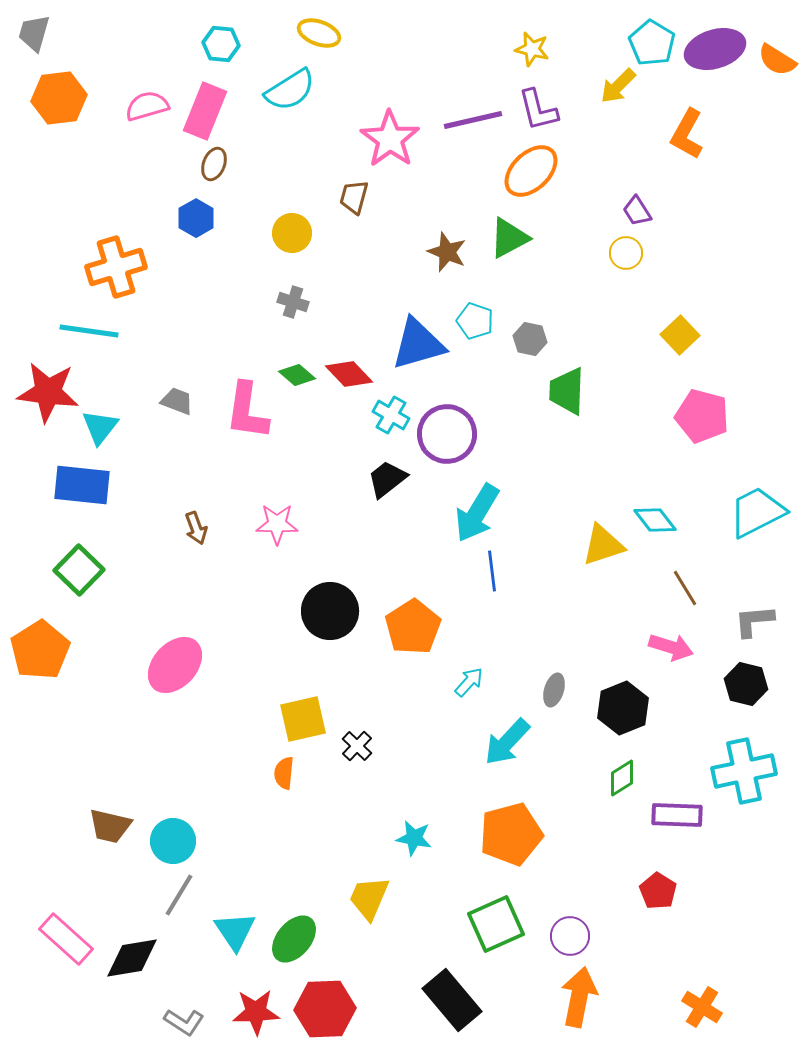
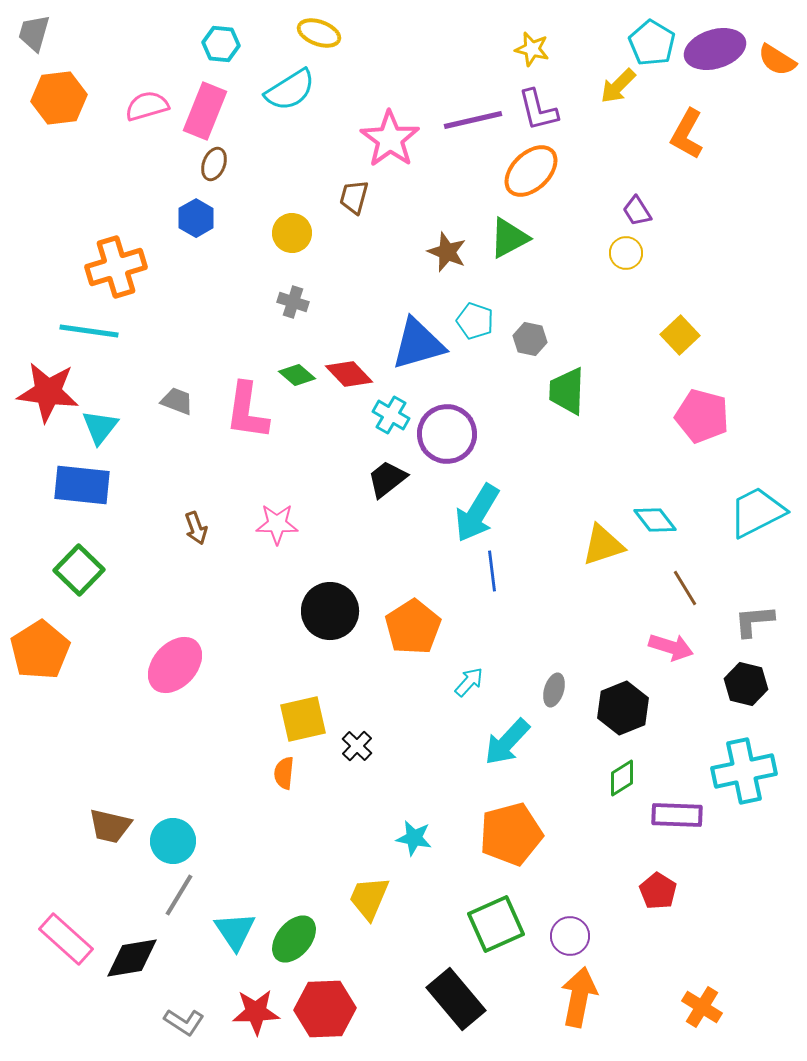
black rectangle at (452, 1000): moved 4 px right, 1 px up
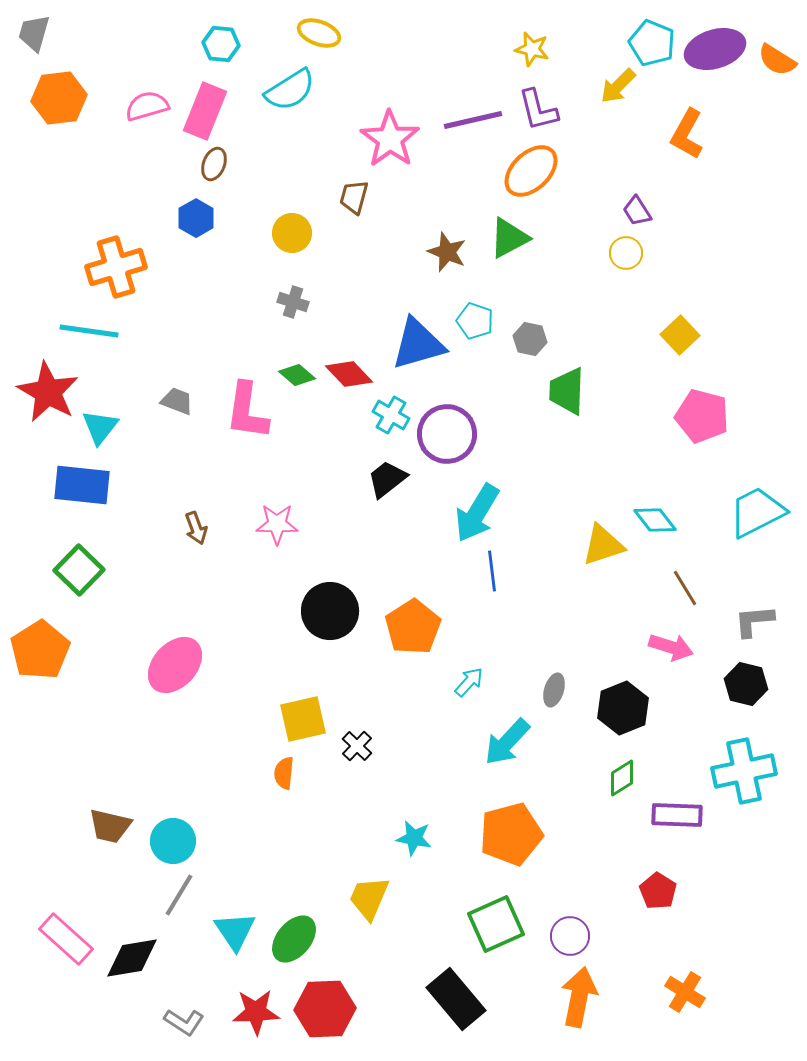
cyan pentagon at (652, 43): rotated 9 degrees counterclockwise
red star at (48, 392): rotated 22 degrees clockwise
orange cross at (702, 1007): moved 17 px left, 15 px up
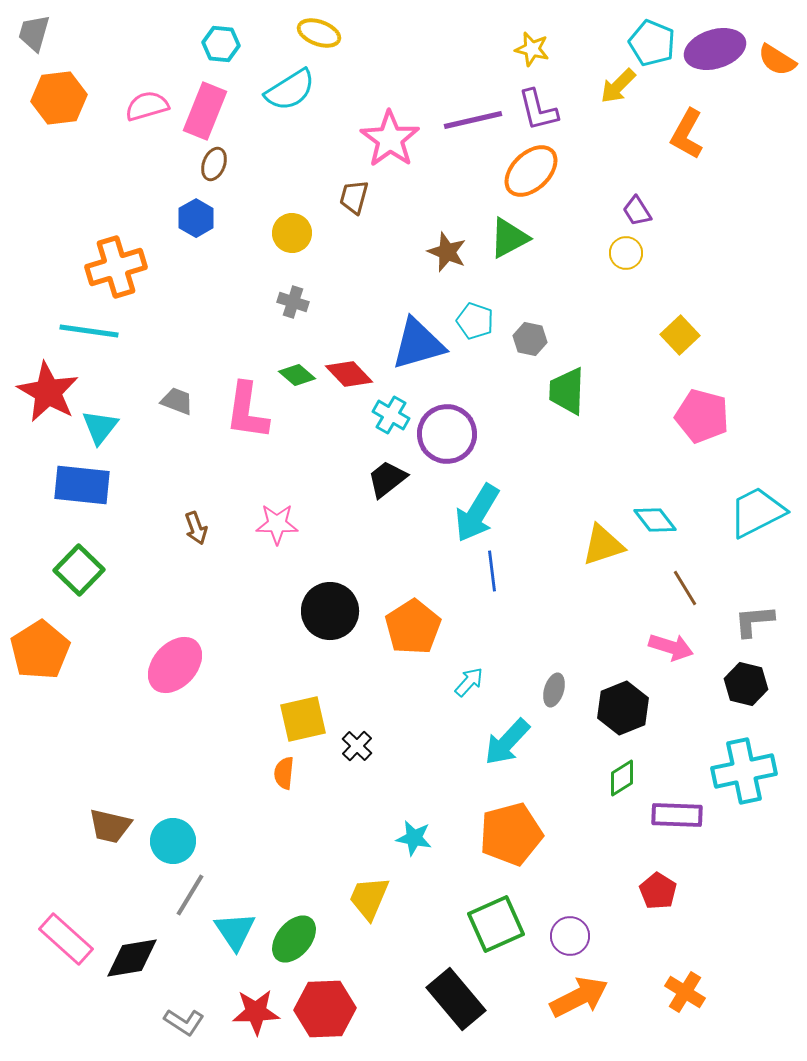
gray line at (179, 895): moved 11 px right
orange arrow at (579, 997): rotated 52 degrees clockwise
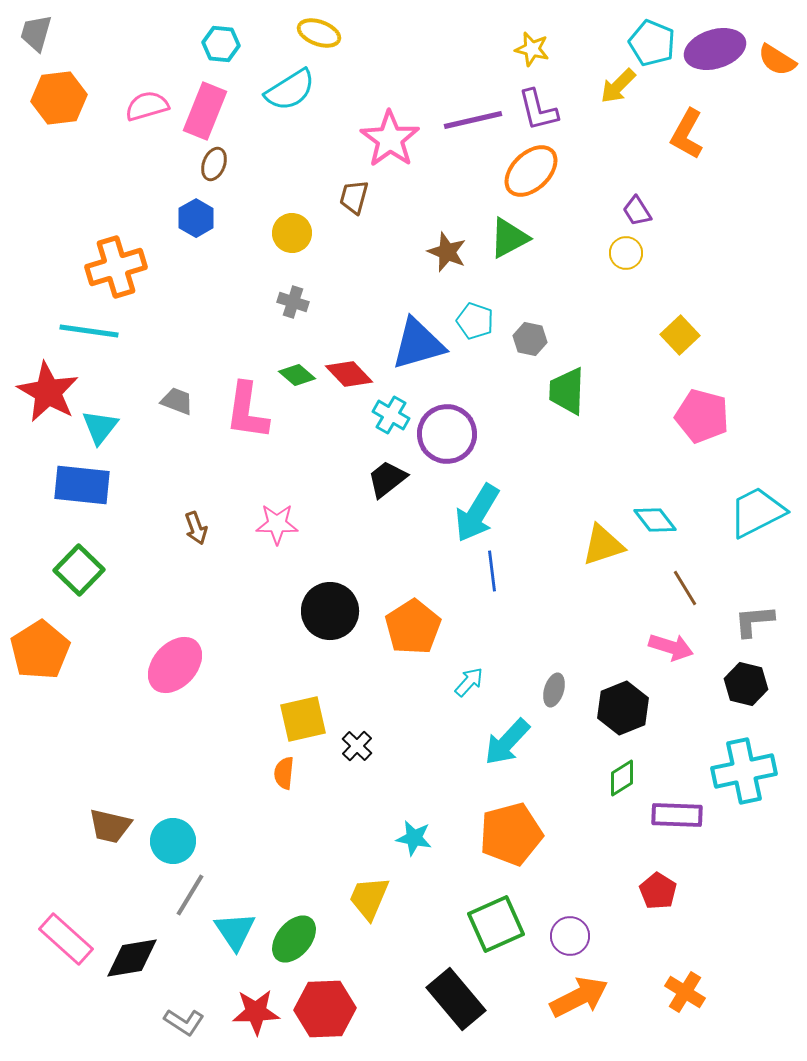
gray trapezoid at (34, 33): moved 2 px right
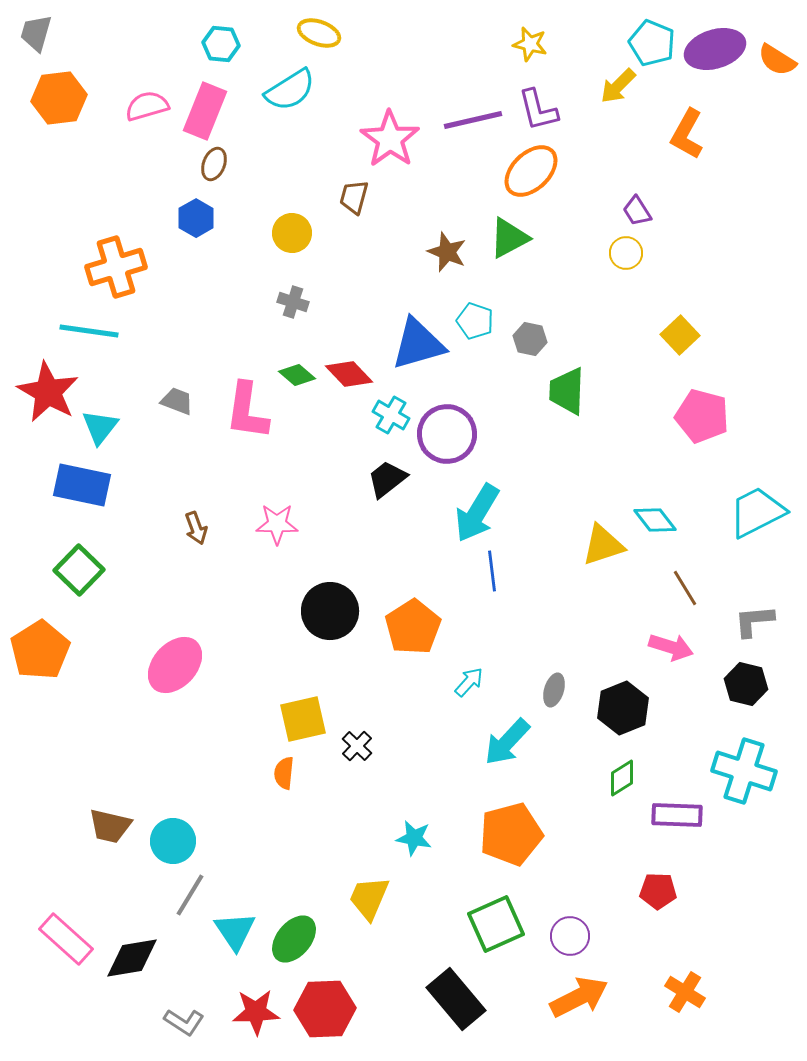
yellow star at (532, 49): moved 2 px left, 5 px up
blue rectangle at (82, 485): rotated 6 degrees clockwise
cyan cross at (744, 771): rotated 30 degrees clockwise
red pentagon at (658, 891): rotated 30 degrees counterclockwise
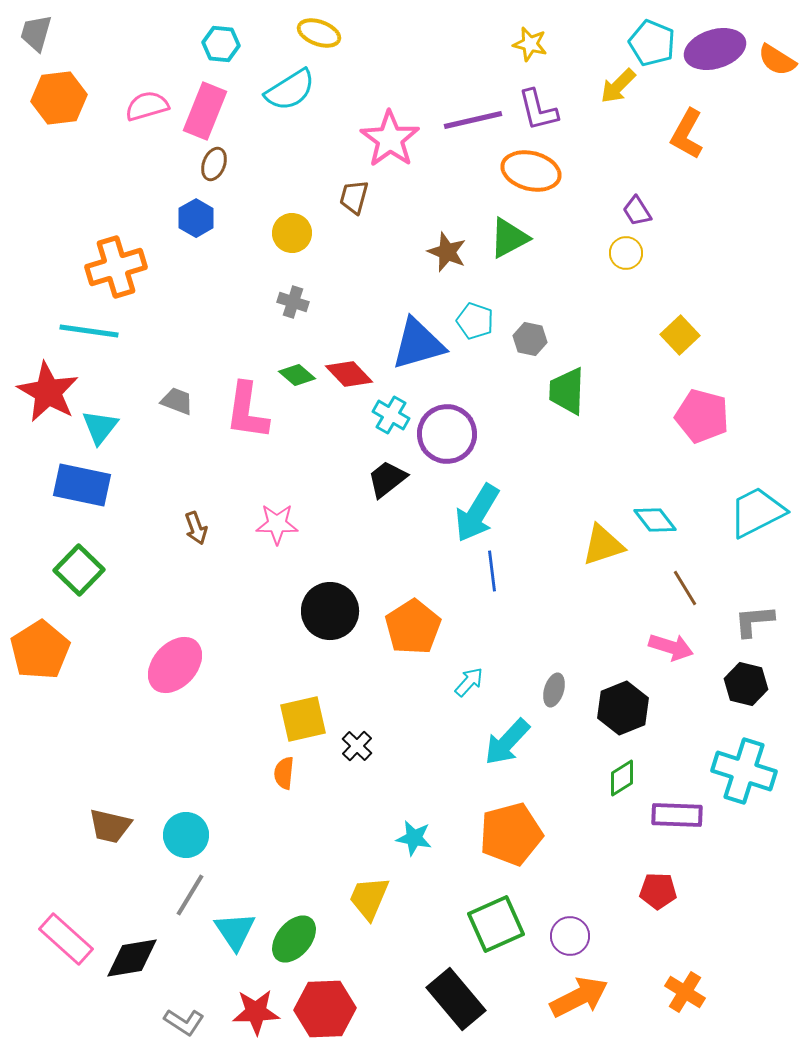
orange ellipse at (531, 171): rotated 58 degrees clockwise
cyan circle at (173, 841): moved 13 px right, 6 px up
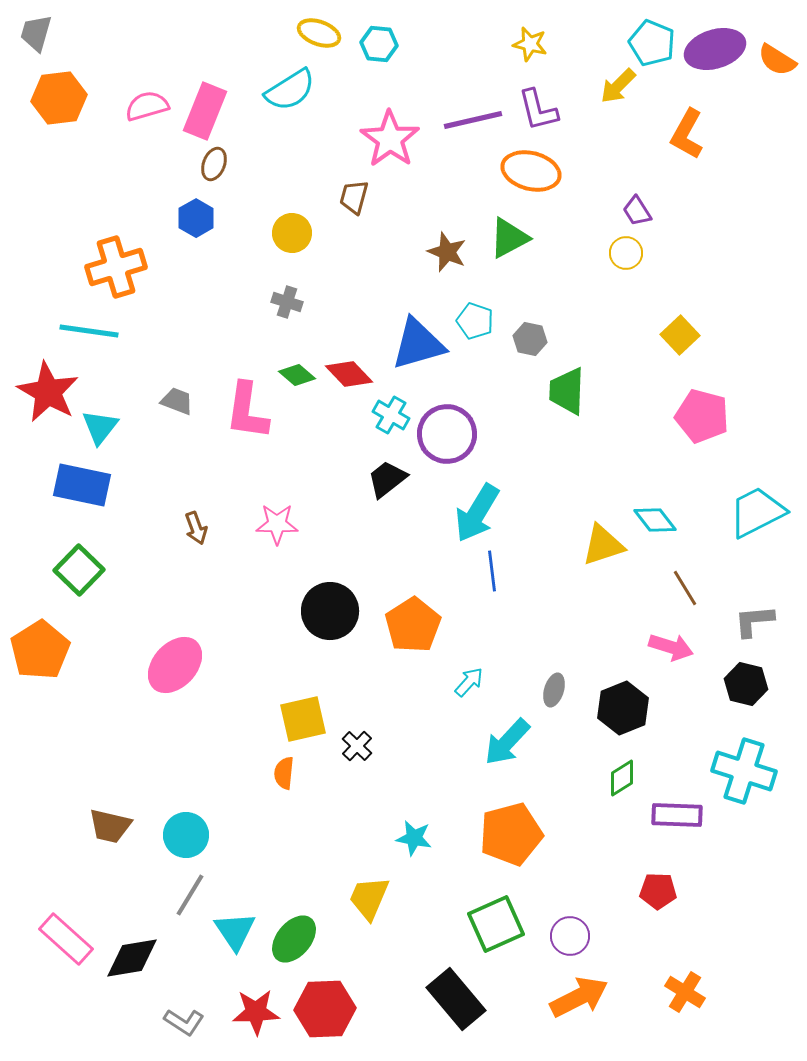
cyan hexagon at (221, 44): moved 158 px right
gray cross at (293, 302): moved 6 px left
orange pentagon at (413, 627): moved 2 px up
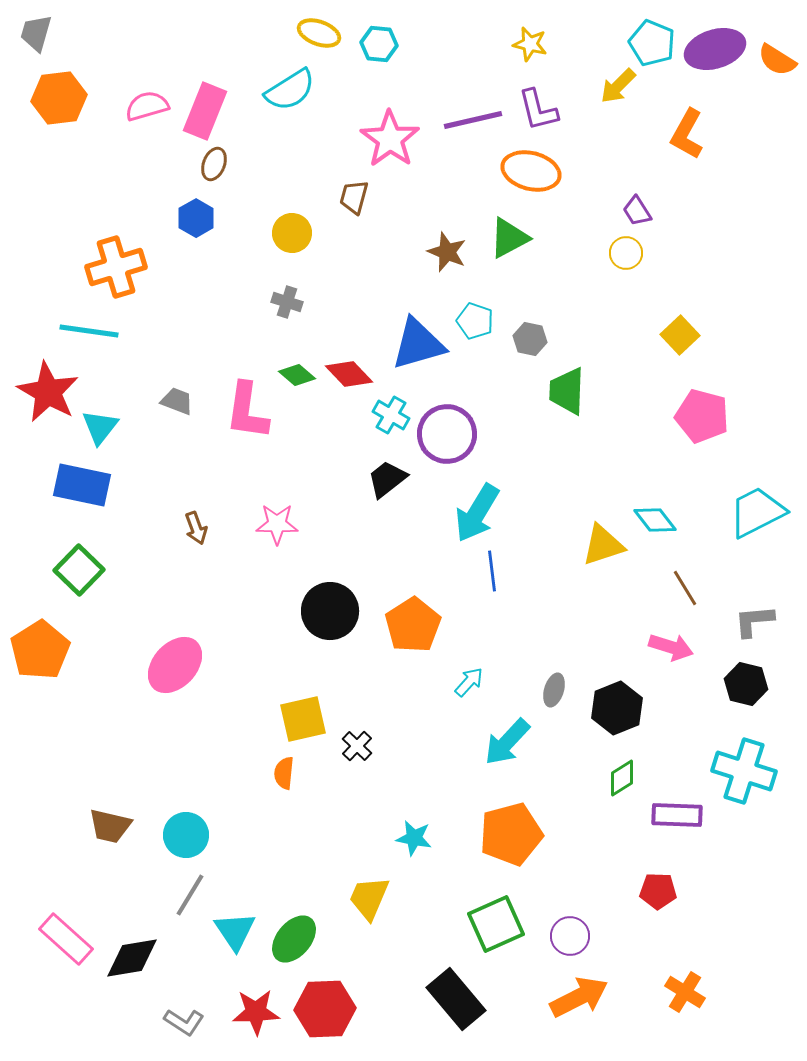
black hexagon at (623, 708): moved 6 px left
